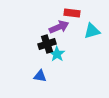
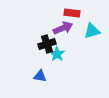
purple arrow: moved 4 px right, 1 px down
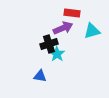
black cross: moved 2 px right
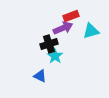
red rectangle: moved 1 px left, 3 px down; rotated 28 degrees counterclockwise
cyan triangle: moved 1 px left
cyan star: moved 2 px left, 2 px down
blue triangle: rotated 16 degrees clockwise
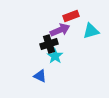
purple arrow: moved 3 px left, 2 px down
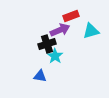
black cross: moved 2 px left
blue triangle: rotated 16 degrees counterclockwise
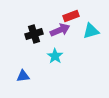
black cross: moved 13 px left, 10 px up
blue triangle: moved 17 px left; rotated 16 degrees counterclockwise
